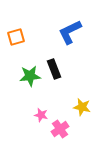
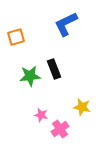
blue L-shape: moved 4 px left, 8 px up
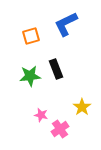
orange square: moved 15 px right, 1 px up
black rectangle: moved 2 px right
yellow star: rotated 24 degrees clockwise
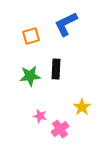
black rectangle: rotated 24 degrees clockwise
pink star: moved 1 px left, 1 px down
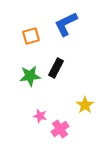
black rectangle: moved 1 px up; rotated 24 degrees clockwise
yellow star: moved 3 px right, 2 px up
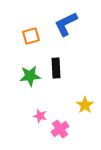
black rectangle: rotated 30 degrees counterclockwise
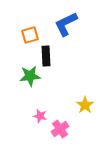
orange square: moved 1 px left, 1 px up
black rectangle: moved 10 px left, 12 px up
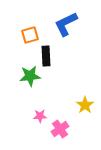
pink star: rotated 16 degrees counterclockwise
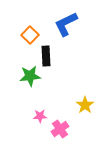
orange square: rotated 30 degrees counterclockwise
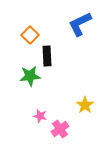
blue L-shape: moved 14 px right
black rectangle: moved 1 px right
pink star: rotated 16 degrees clockwise
